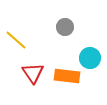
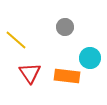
red triangle: moved 3 px left
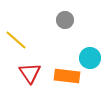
gray circle: moved 7 px up
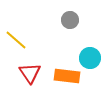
gray circle: moved 5 px right
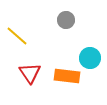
gray circle: moved 4 px left
yellow line: moved 1 px right, 4 px up
